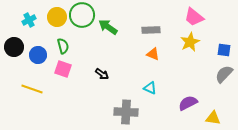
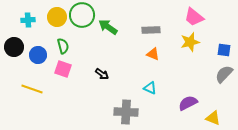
cyan cross: moved 1 px left; rotated 24 degrees clockwise
yellow star: rotated 12 degrees clockwise
yellow triangle: rotated 14 degrees clockwise
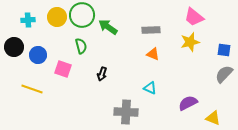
green semicircle: moved 18 px right
black arrow: rotated 72 degrees clockwise
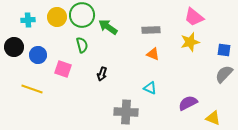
green semicircle: moved 1 px right, 1 px up
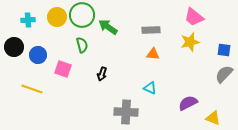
orange triangle: rotated 16 degrees counterclockwise
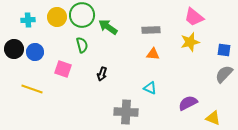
black circle: moved 2 px down
blue circle: moved 3 px left, 3 px up
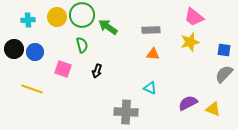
black arrow: moved 5 px left, 3 px up
yellow triangle: moved 9 px up
